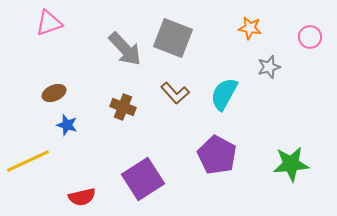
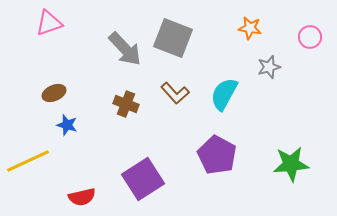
brown cross: moved 3 px right, 3 px up
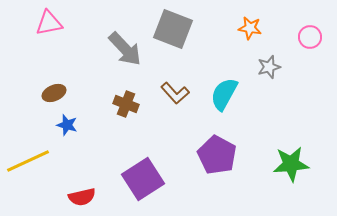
pink triangle: rotated 8 degrees clockwise
gray square: moved 9 px up
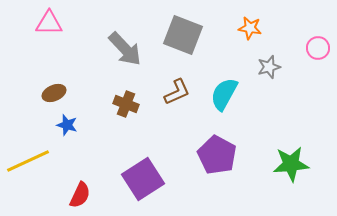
pink triangle: rotated 12 degrees clockwise
gray square: moved 10 px right, 6 px down
pink circle: moved 8 px right, 11 px down
brown L-shape: moved 2 px right, 1 px up; rotated 72 degrees counterclockwise
red semicircle: moved 2 px left, 2 px up; rotated 52 degrees counterclockwise
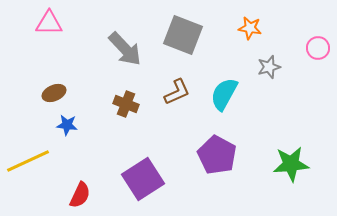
blue star: rotated 10 degrees counterclockwise
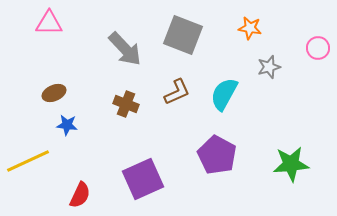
purple square: rotated 9 degrees clockwise
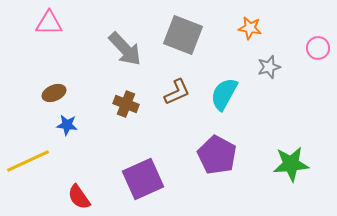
red semicircle: moved 1 px left, 2 px down; rotated 120 degrees clockwise
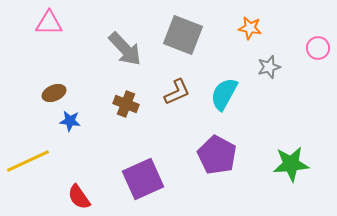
blue star: moved 3 px right, 4 px up
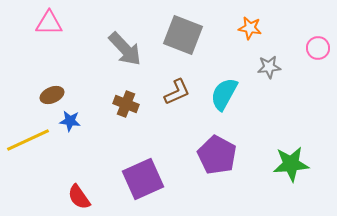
gray star: rotated 10 degrees clockwise
brown ellipse: moved 2 px left, 2 px down
yellow line: moved 21 px up
